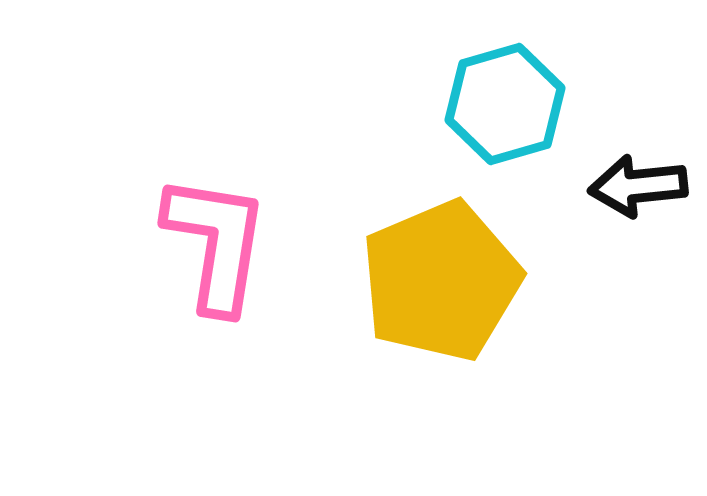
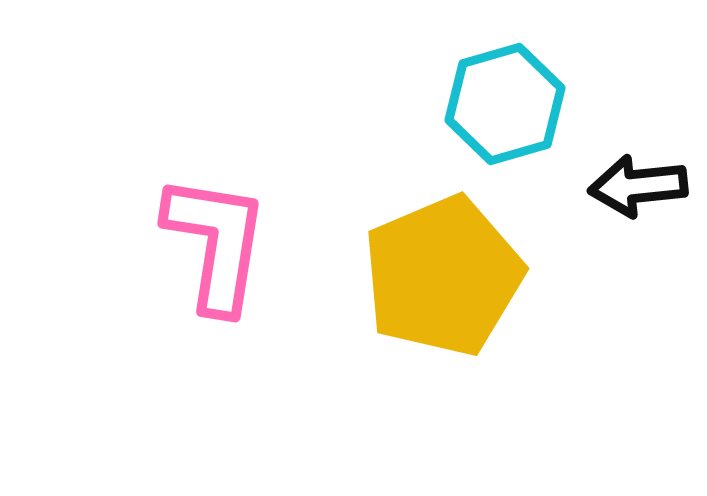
yellow pentagon: moved 2 px right, 5 px up
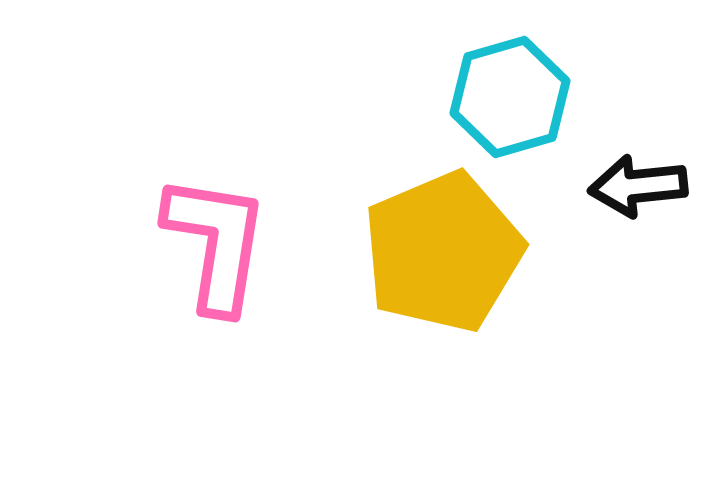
cyan hexagon: moved 5 px right, 7 px up
yellow pentagon: moved 24 px up
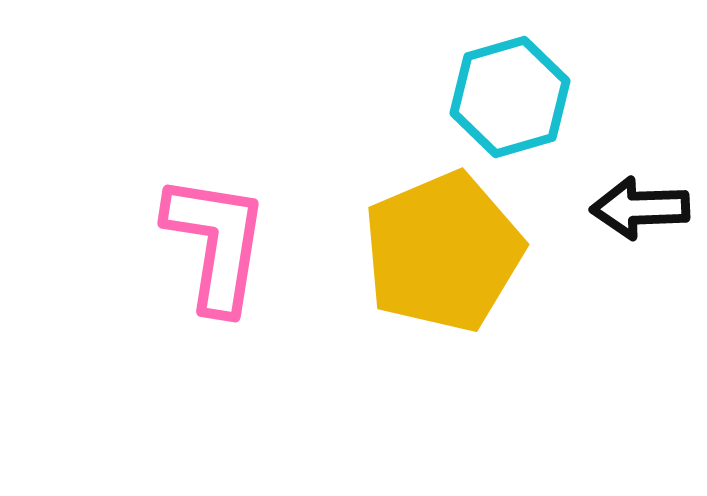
black arrow: moved 2 px right, 22 px down; rotated 4 degrees clockwise
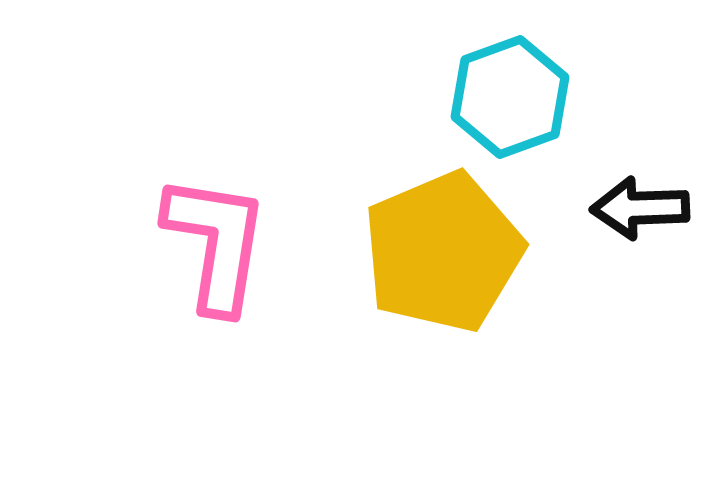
cyan hexagon: rotated 4 degrees counterclockwise
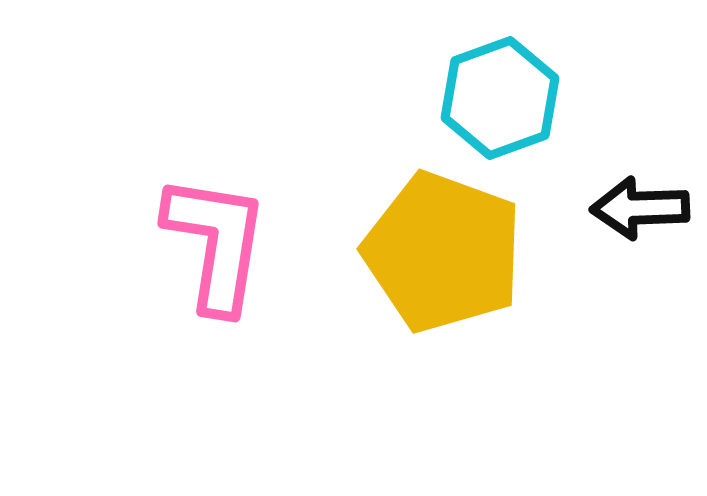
cyan hexagon: moved 10 px left, 1 px down
yellow pentagon: rotated 29 degrees counterclockwise
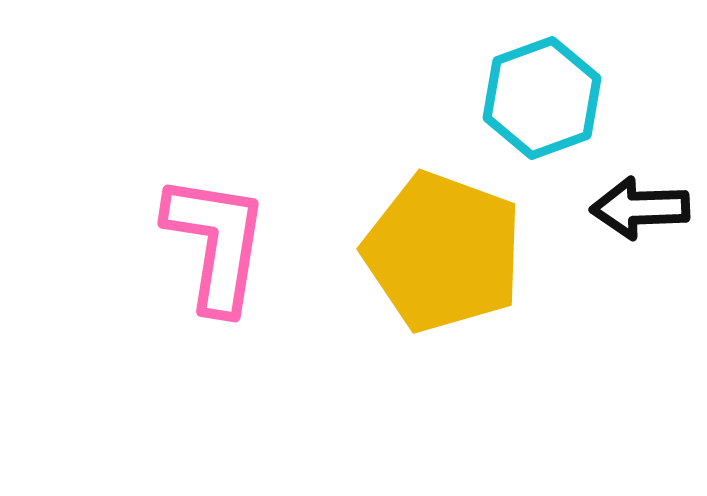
cyan hexagon: moved 42 px right
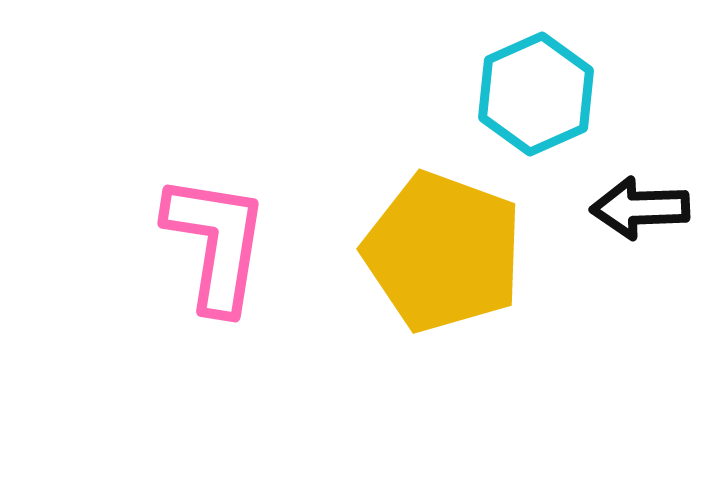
cyan hexagon: moved 6 px left, 4 px up; rotated 4 degrees counterclockwise
